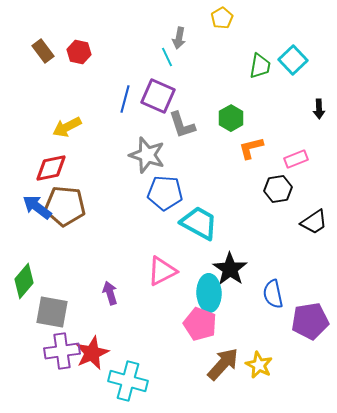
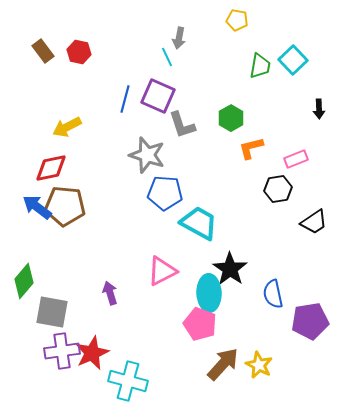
yellow pentagon: moved 15 px right, 2 px down; rotated 30 degrees counterclockwise
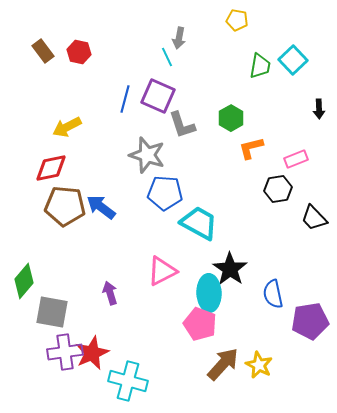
blue arrow: moved 64 px right
black trapezoid: moved 4 px up; rotated 80 degrees clockwise
purple cross: moved 3 px right, 1 px down
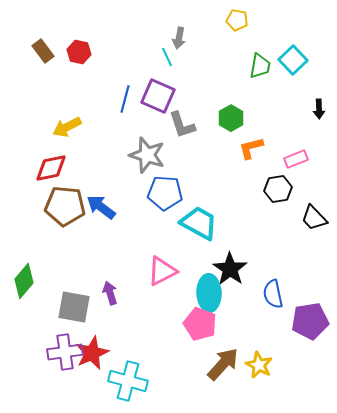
gray square: moved 22 px right, 5 px up
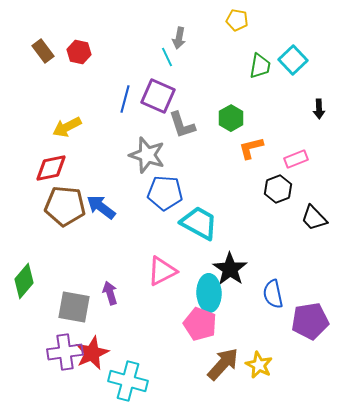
black hexagon: rotated 12 degrees counterclockwise
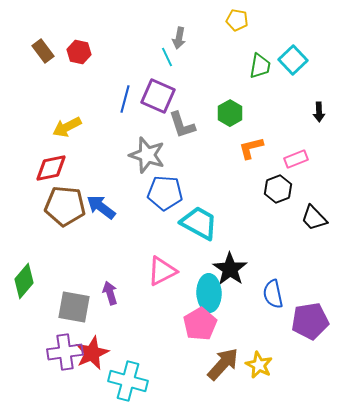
black arrow: moved 3 px down
green hexagon: moved 1 px left, 5 px up
pink pentagon: rotated 20 degrees clockwise
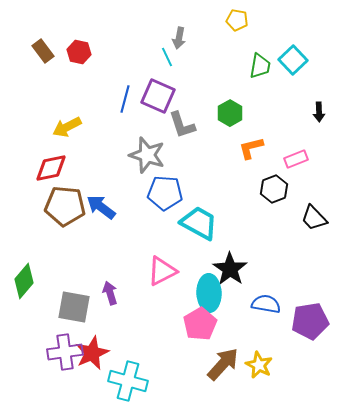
black hexagon: moved 4 px left
blue semicircle: moved 7 px left, 10 px down; rotated 112 degrees clockwise
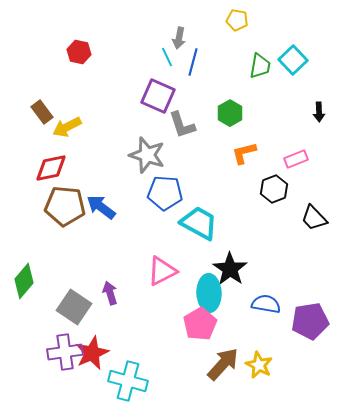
brown rectangle: moved 1 px left, 61 px down
blue line: moved 68 px right, 37 px up
orange L-shape: moved 7 px left, 5 px down
gray square: rotated 24 degrees clockwise
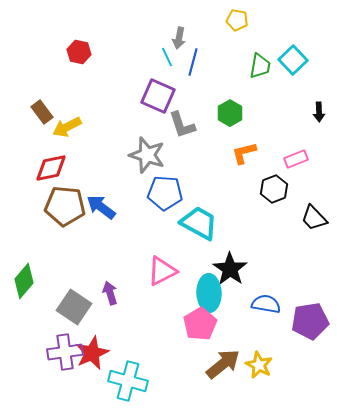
brown arrow: rotated 9 degrees clockwise
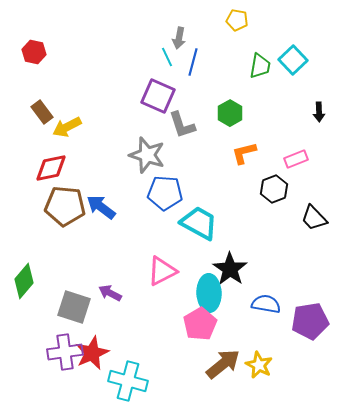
red hexagon: moved 45 px left
purple arrow: rotated 45 degrees counterclockwise
gray square: rotated 16 degrees counterclockwise
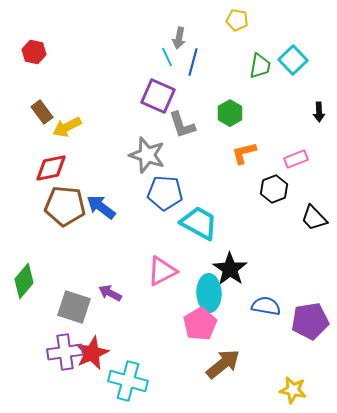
blue semicircle: moved 2 px down
yellow star: moved 34 px right, 25 px down; rotated 16 degrees counterclockwise
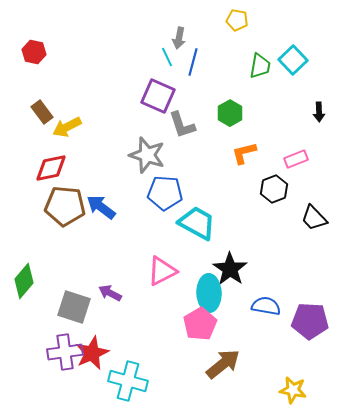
cyan trapezoid: moved 2 px left
purple pentagon: rotated 12 degrees clockwise
